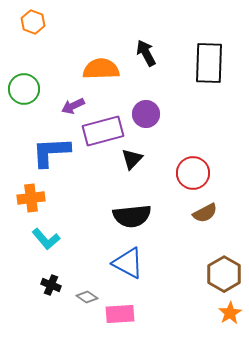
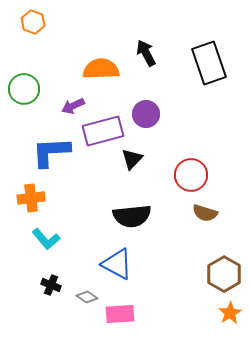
black rectangle: rotated 21 degrees counterclockwise
red circle: moved 2 px left, 2 px down
brown semicircle: rotated 45 degrees clockwise
blue triangle: moved 11 px left, 1 px down
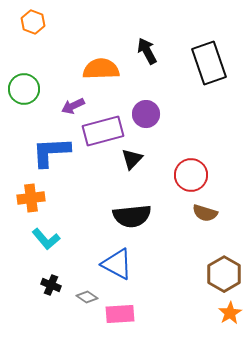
black arrow: moved 1 px right, 2 px up
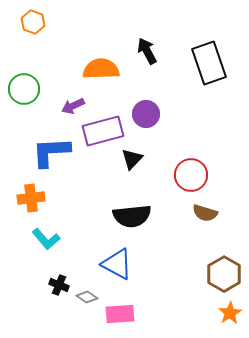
black cross: moved 8 px right
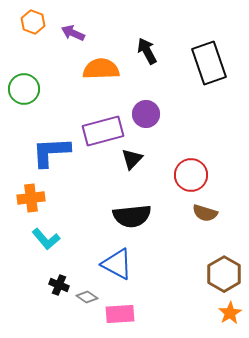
purple arrow: moved 73 px up; rotated 50 degrees clockwise
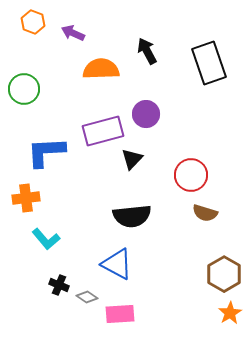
blue L-shape: moved 5 px left
orange cross: moved 5 px left
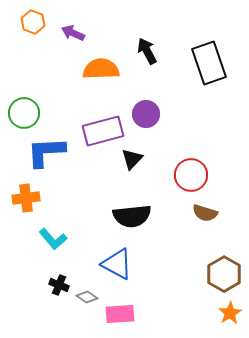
green circle: moved 24 px down
cyan L-shape: moved 7 px right
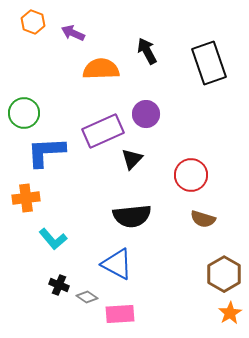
purple rectangle: rotated 9 degrees counterclockwise
brown semicircle: moved 2 px left, 6 px down
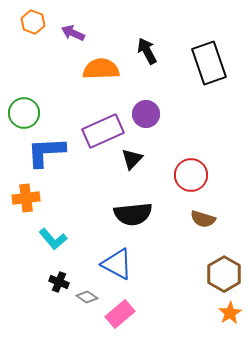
black semicircle: moved 1 px right, 2 px up
black cross: moved 3 px up
pink rectangle: rotated 36 degrees counterclockwise
